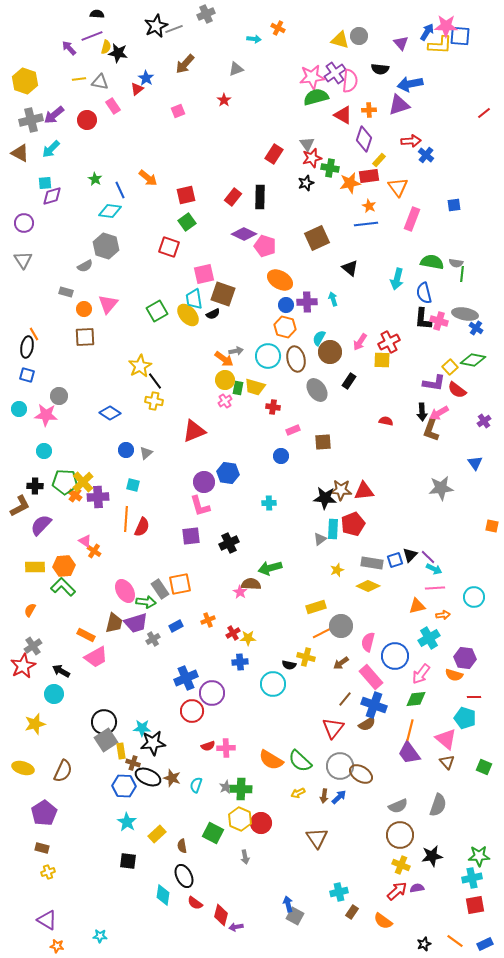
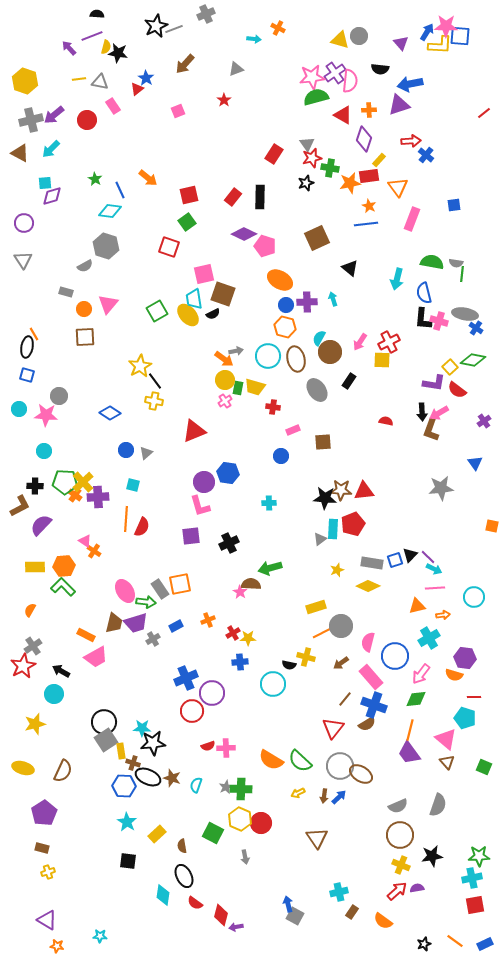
red square at (186, 195): moved 3 px right
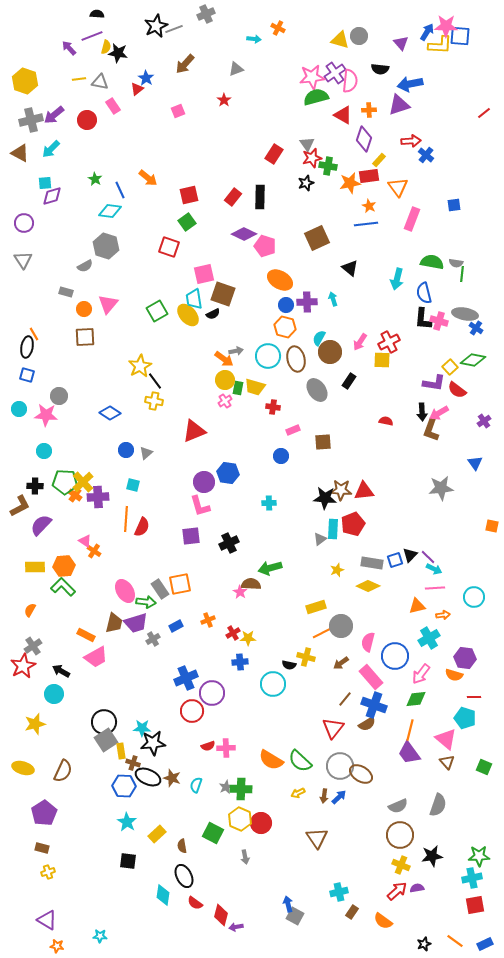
green cross at (330, 168): moved 2 px left, 2 px up
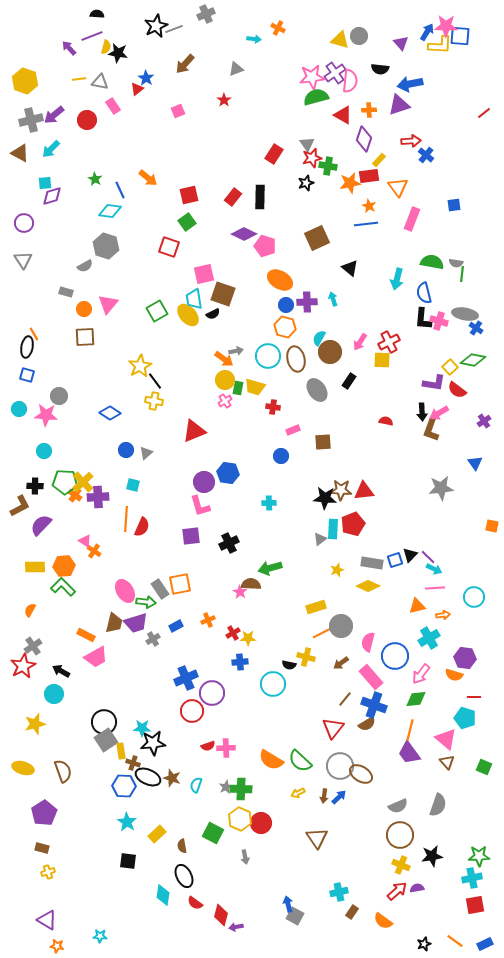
brown semicircle at (63, 771): rotated 45 degrees counterclockwise
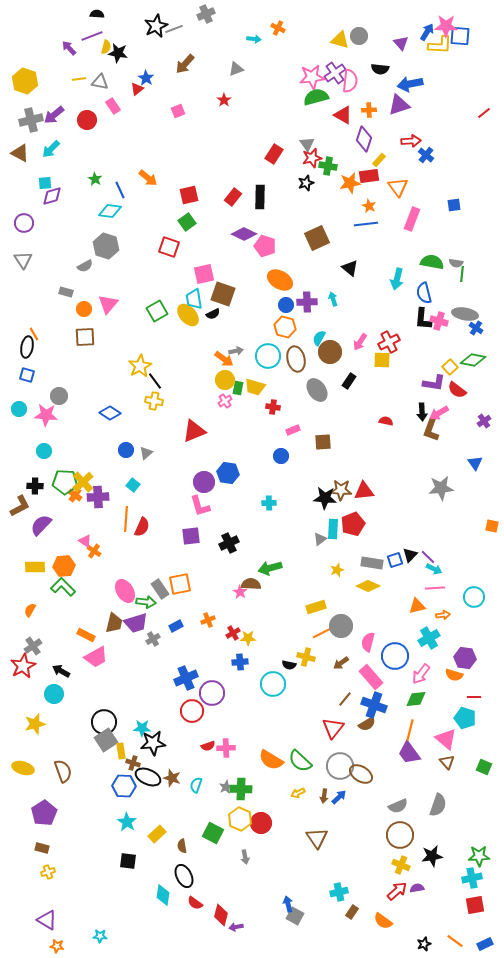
cyan square at (133, 485): rotated 24 degrees clockwise
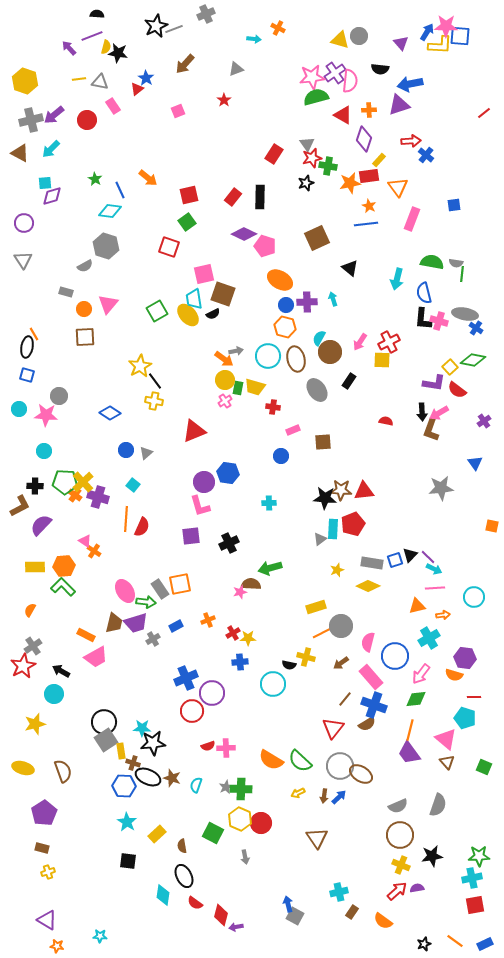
purple cross at (98, 497): rotated 20 degrees clockwise
pink star at (240, 592): rotated 24 degrees clockwise
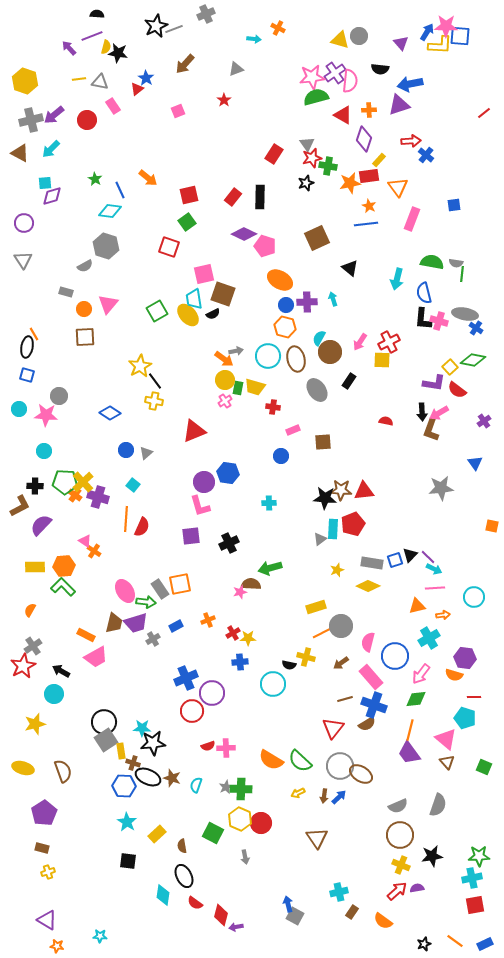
brown line at (345, 699): rotated 35 degrees clockwise
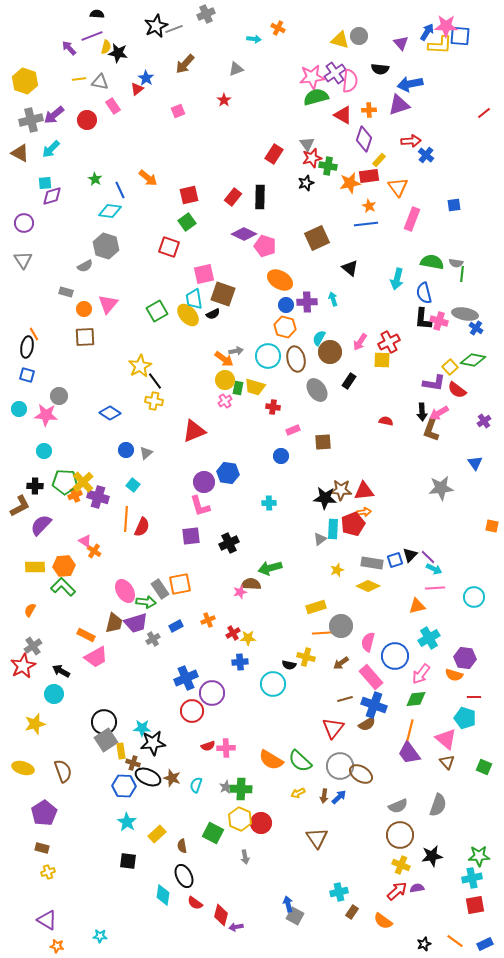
orange cross at (75, 495): rotated 32 degrees clockwise
orange arrow at (443, 615): moved 79 px left, 103 px up
orange line at (322, 633): rotated 24 degrees clockwise
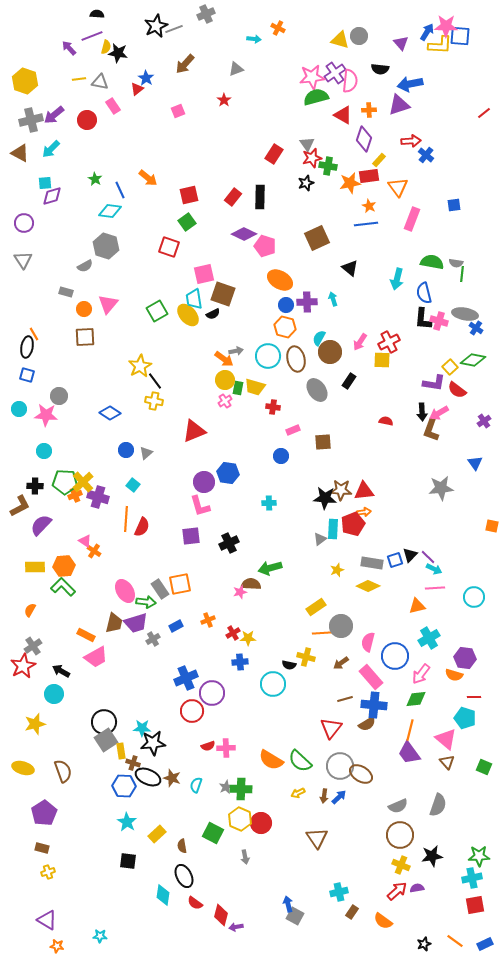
yellow rectangle at (316, 607): rotated 18 degrees counterclockwise
blue cross at (374, 705): rotated 15 degrees counterclockwise
red triangle at (333, 728): moved 2 px left
